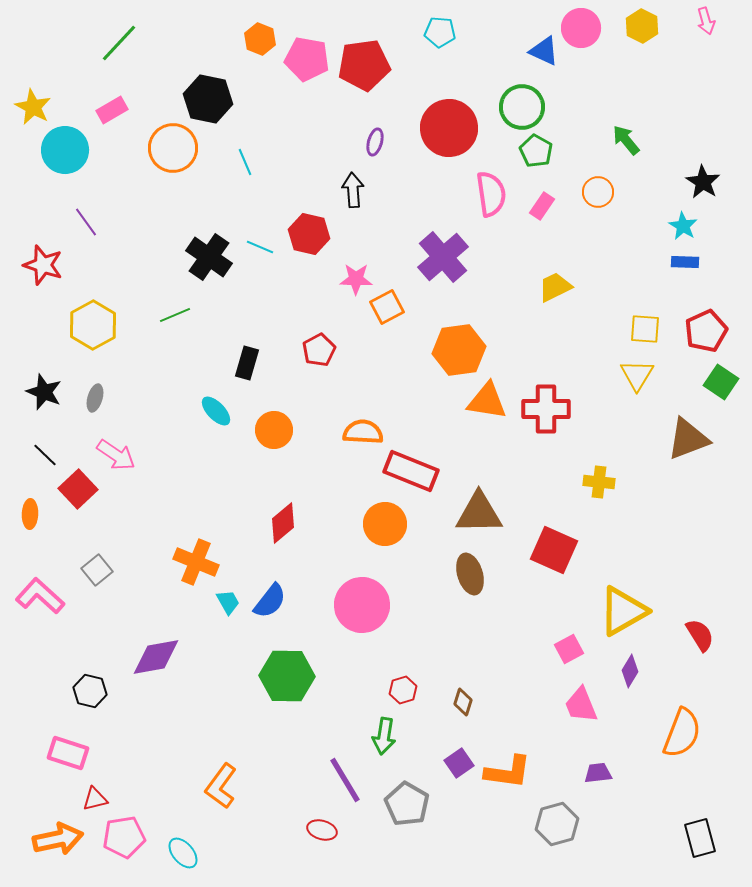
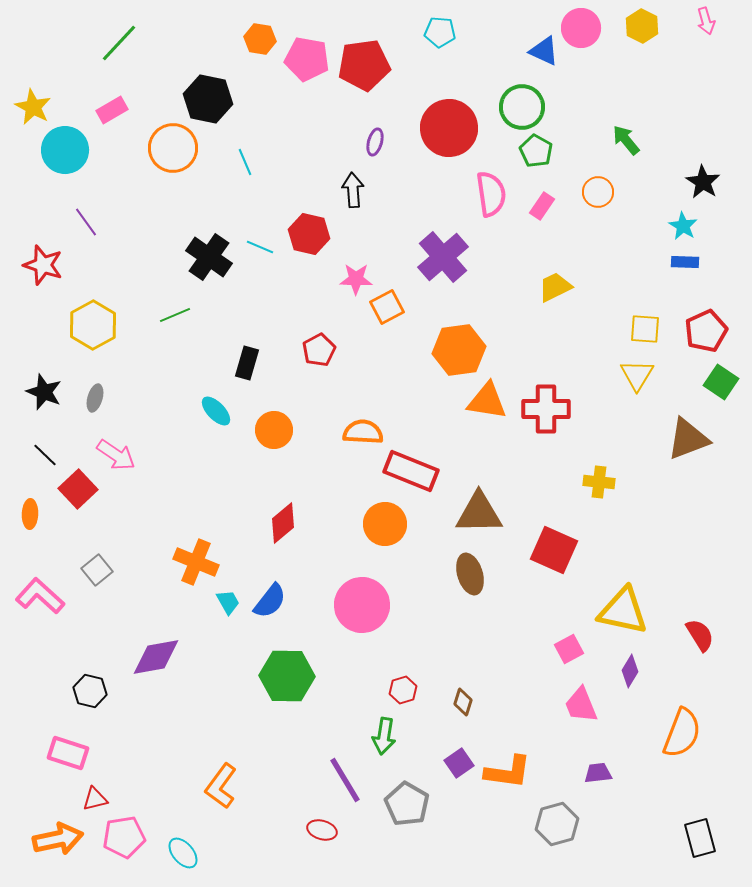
orange hexagon at (260, 39): rotated 12 degrees counterclockwise
yellow triangle at (623, 611): rotated 42 degrees clockwise
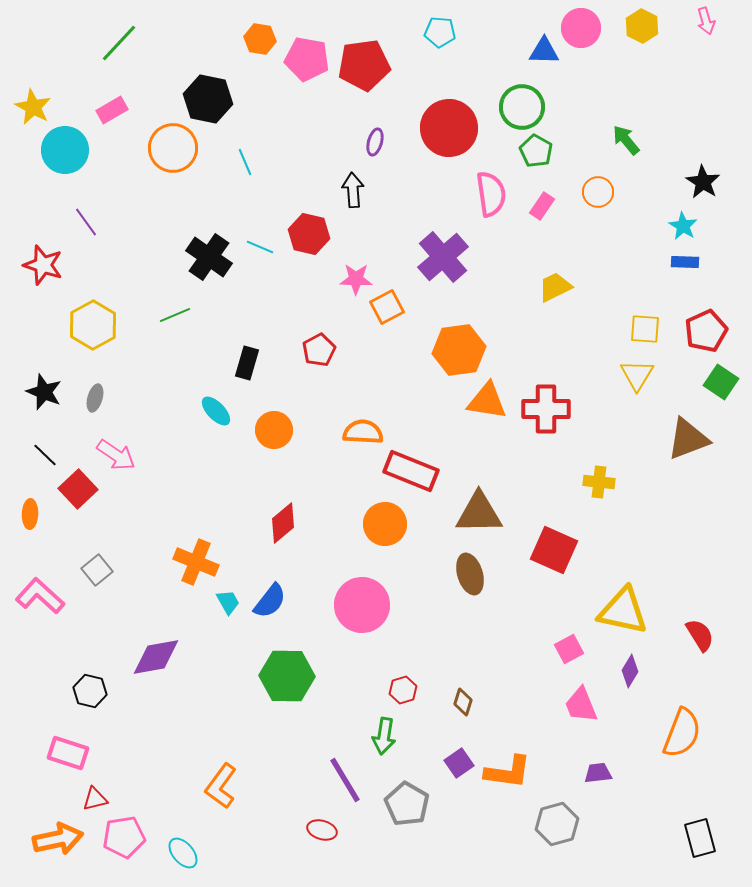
blue triangle at (544, 51): rotated 24 degrees counterclockwise
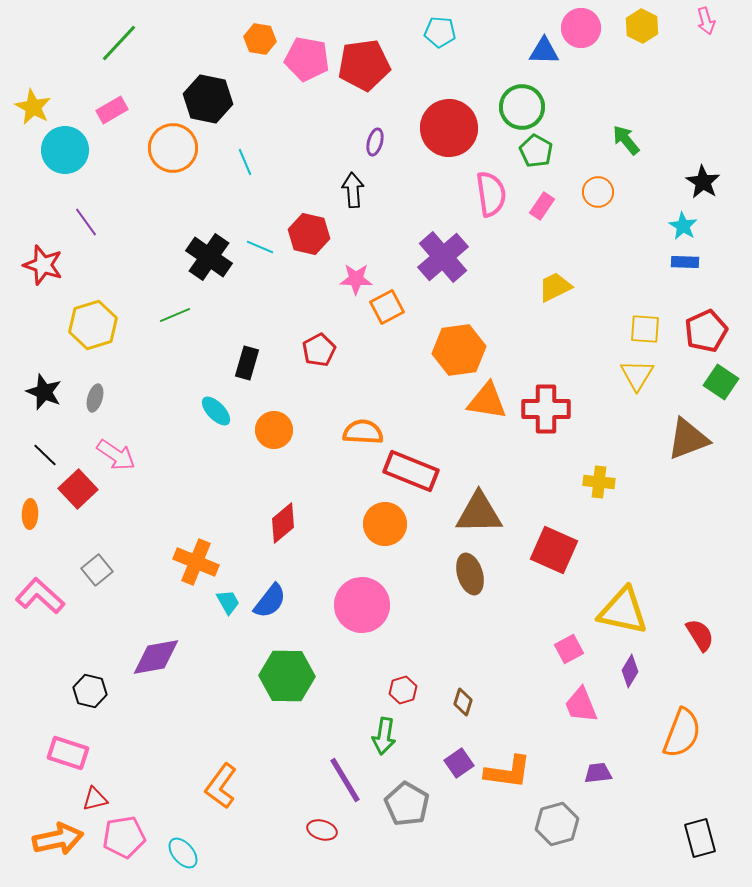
yellow hexagon at (93, 325): rotated 12 degrees clockwise
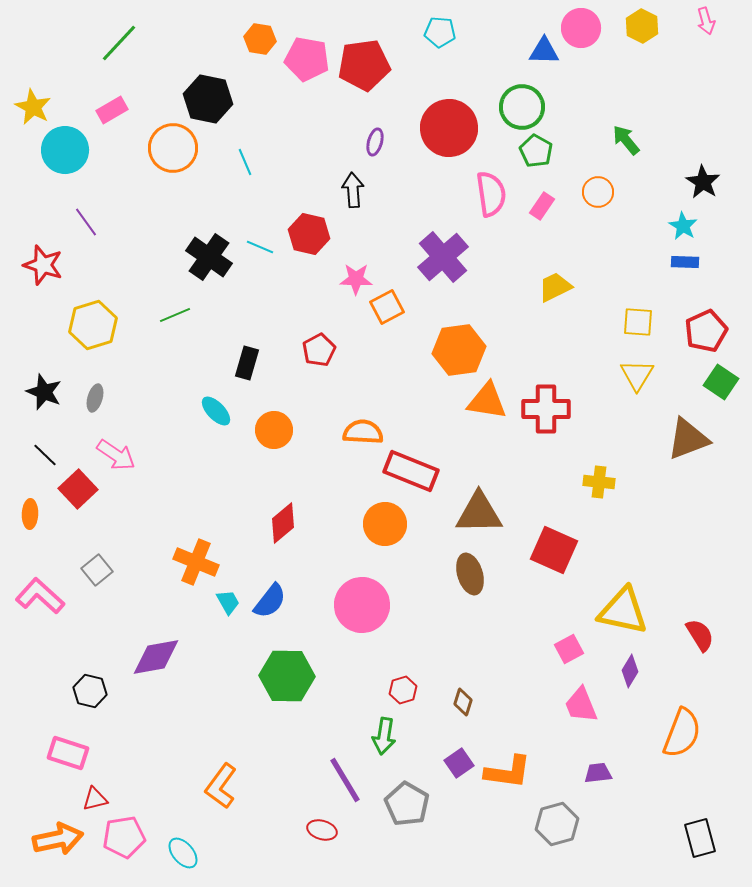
yellow square at (645, 329): moved 7 px left, 7 px up
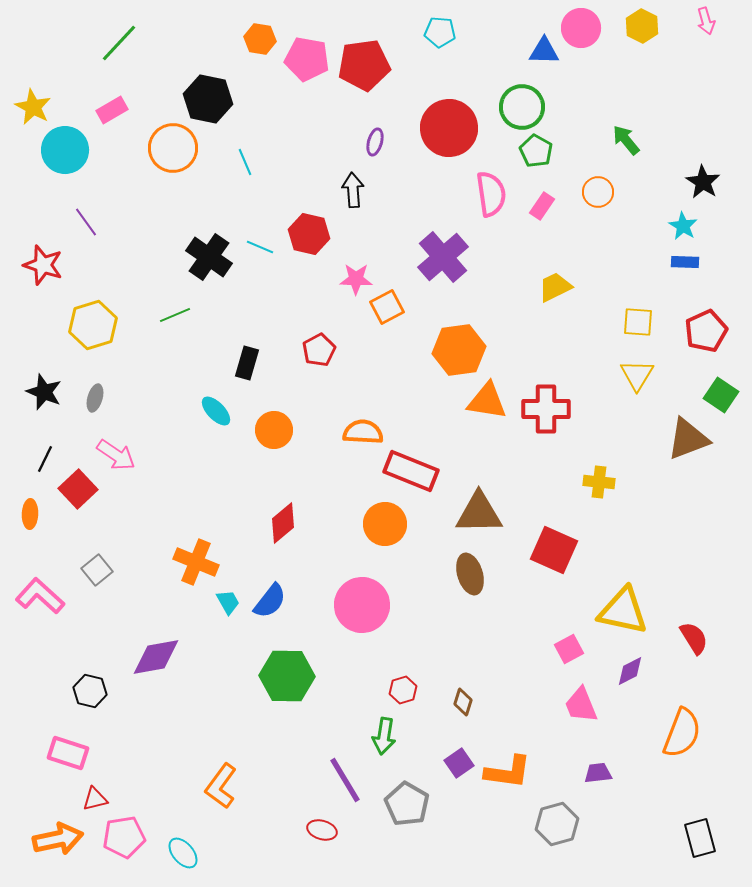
green square at (721, 382): moved 13 px down
black line at (45, 455): moved 4 px down; rotated 72 degrees clockwise
red semicircle at (700, 635): moved 6 px left, 3 px down
purple diamond at (630, 671): rotated 32 degrees clockwise
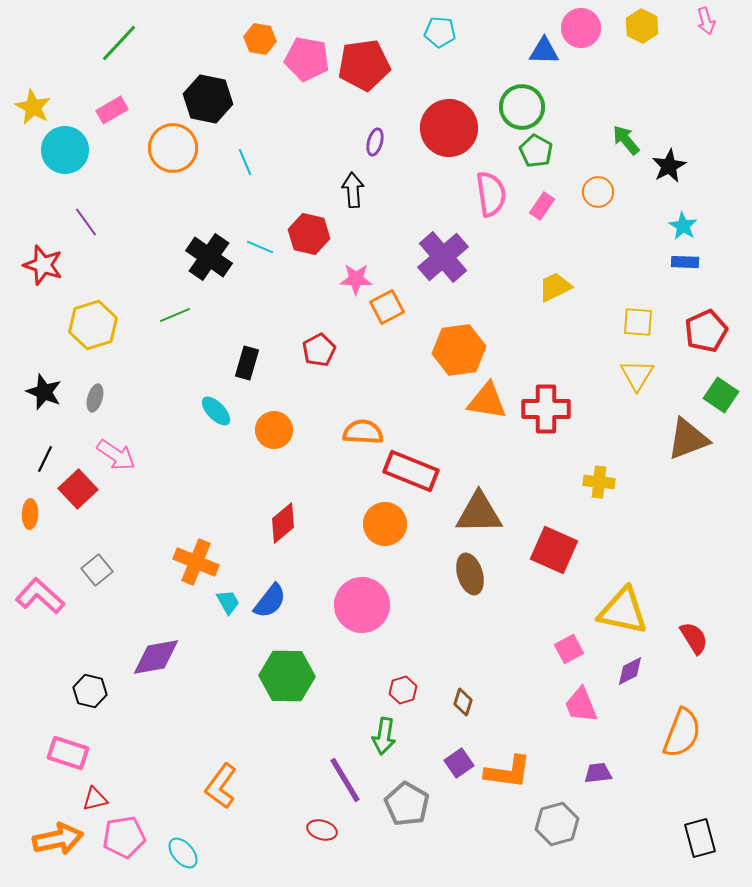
black star at (703, 182): moved 34 px left, 16 px up; rotated 12 degrees clockwise
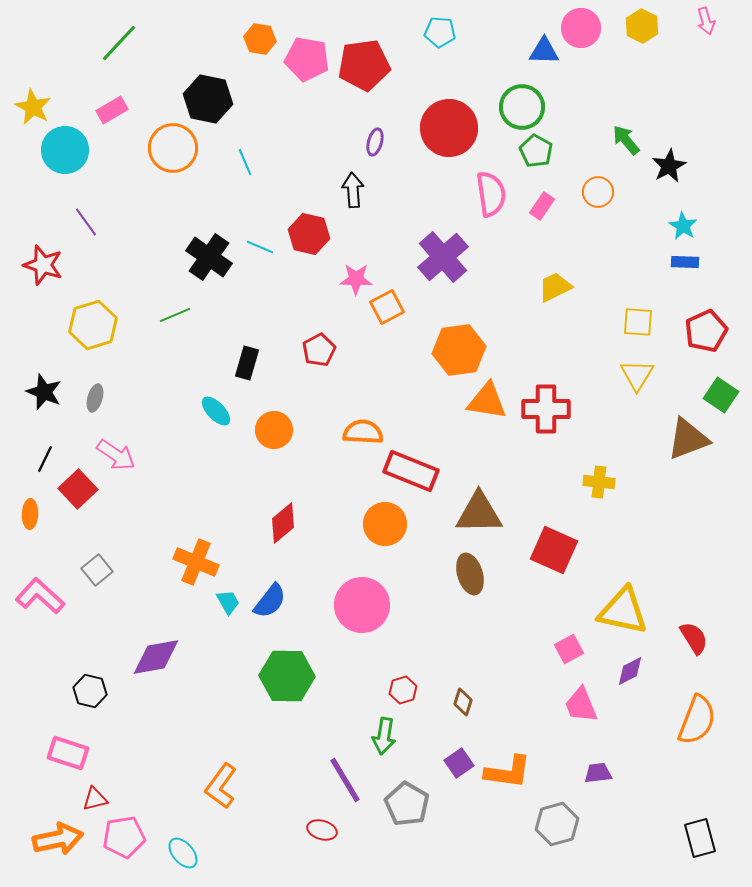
orange semicircle at (682, 733): moved 15 px right, 13 px up
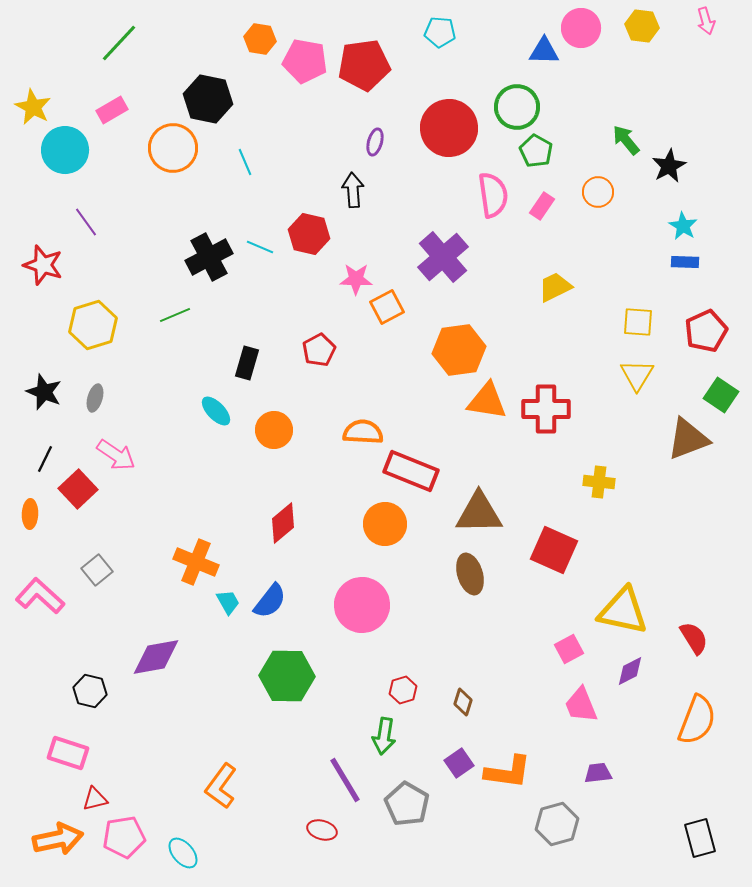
yellow hexagon at (642, 26): rotated 20 degrees counterclockwise
pink pentagon at (307, 59): moved 2 px left, 2 px down
green circle at (522, 107): moved 5 px left
pink semicircle at (491, 194): moved 2 px right, 1 px down
black cross at (209, 257): rotated 27 degrees clockwise
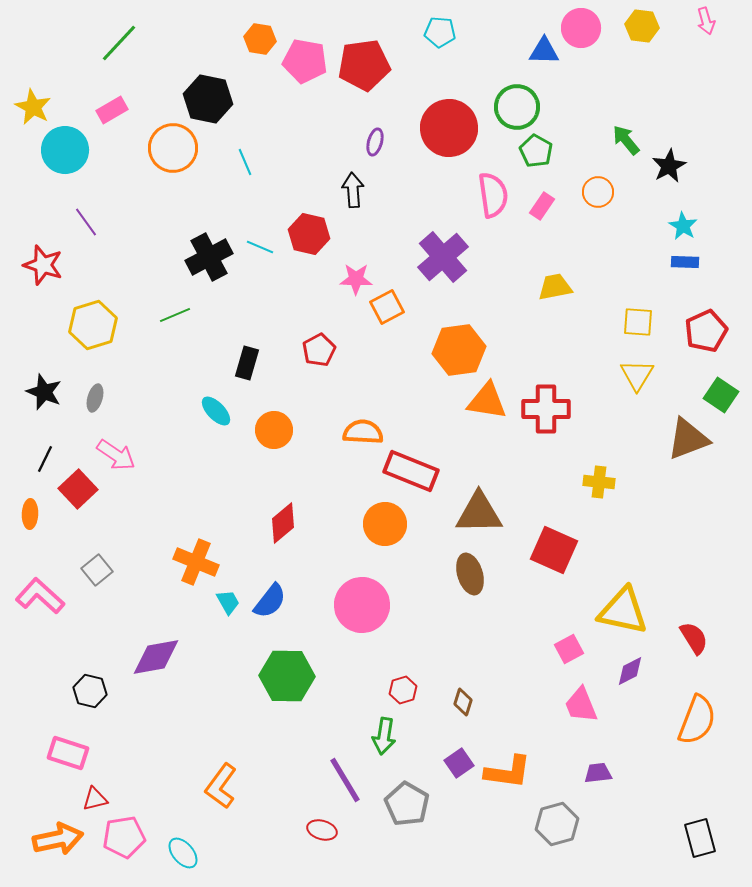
yellow trapezoid at (555, 287): rotated 15 degrees clockwise
